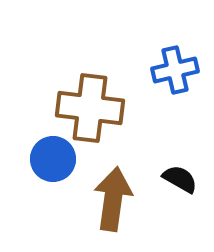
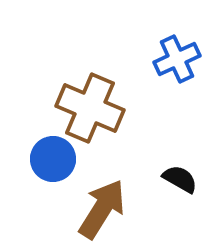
blue cross: moved 2 px right, 11 px up; rotated 12 degrees counterclockwise
brown cross: rotated 16 degrees clockwise
brown arrow: moved 11 px left, 10 px down; rotated 24 degrees clockwise
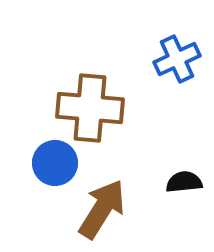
brown cross: rotated 18 degrees counterclockwise
blue circle: moved 2 px right, 4 px down
black semicircle: moved 4 px right, 3 px down; rotated 36 degrees counterclockwise
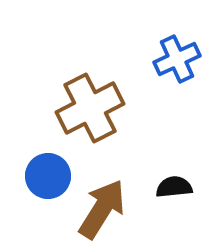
brown cross: rotated 32 degrees counterclockwise
blue circle: moved 7 px left, 13 px down
black semicircle: moved 10 px left, 5 px down
